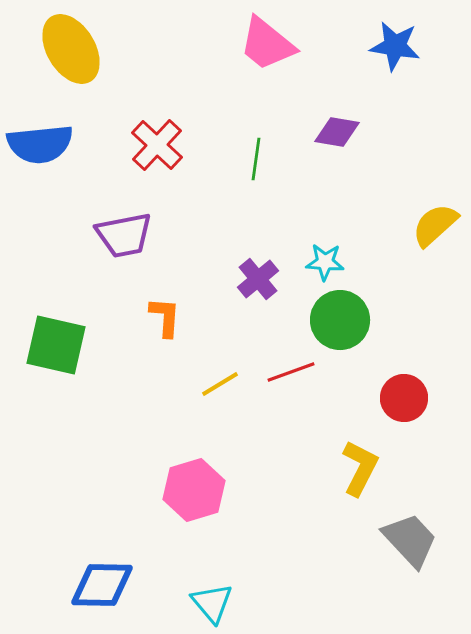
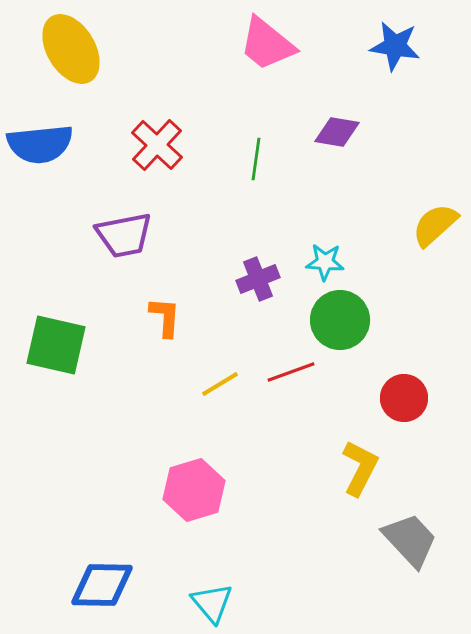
purple cross: rotated 18 degrees clockwise
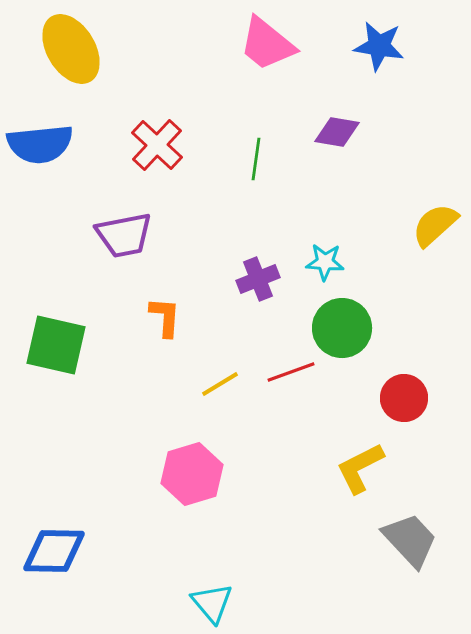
blue star: moved 16 px left
green circle: moved 2 px right, 8 px down
yellow L-shape: rotated 144 degrees counterclockwise
pink hexagon: moved 2 px left, 16 px up
blue diamond: moved 48 px left, 34 px up
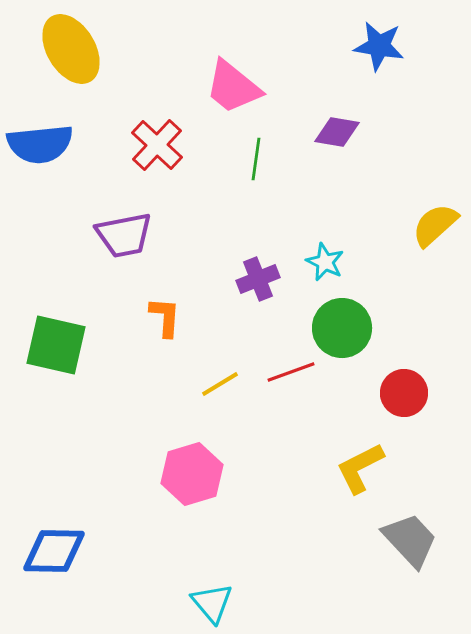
pink trapezoid: moved 34 px left, 43 px down
cyan star: rotated 21 degrees clockwise
red circle: moved 5 px up
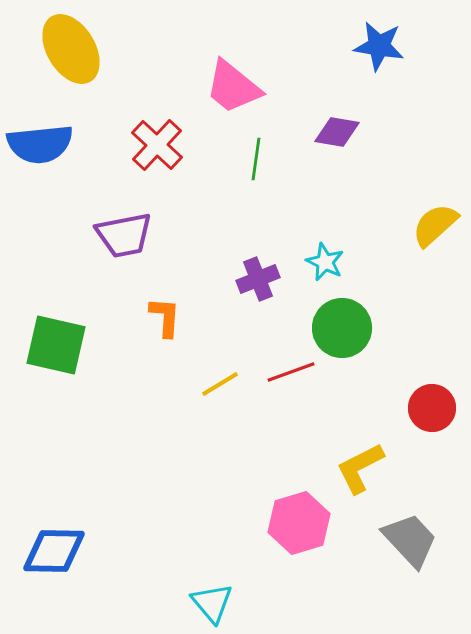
red circle: moved 28 px right, 15 px down
pink hexagon: moved 107 px right, 49 px down
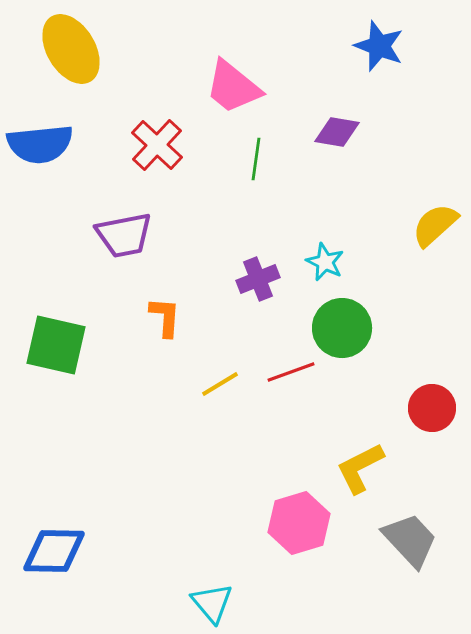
blue star: rotated 12 degrees clockwise
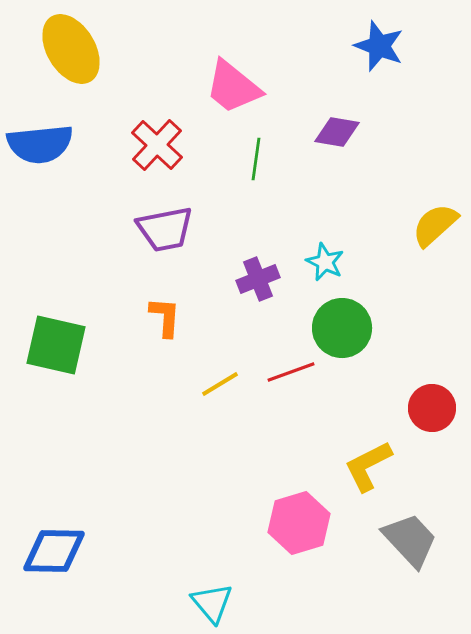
purple trapezoid: moved 41 px right, 6 px up
yellow L-shape: moved 8 px right, 2 px up
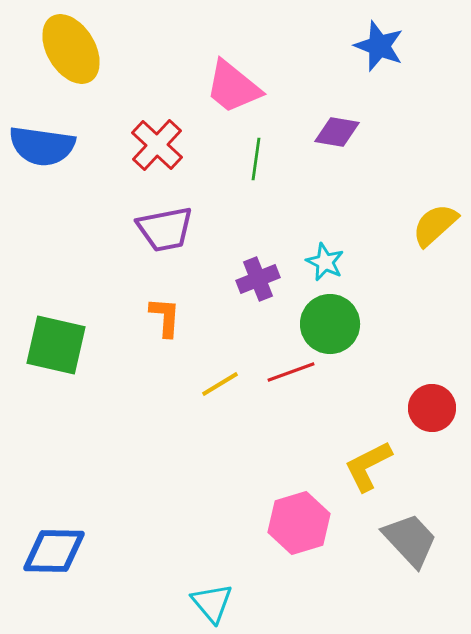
blue semicircle: moved 2 px right, 2 px down; rotated 14 degrees clockwise
green circle: moved 12 px left, 4 px up
